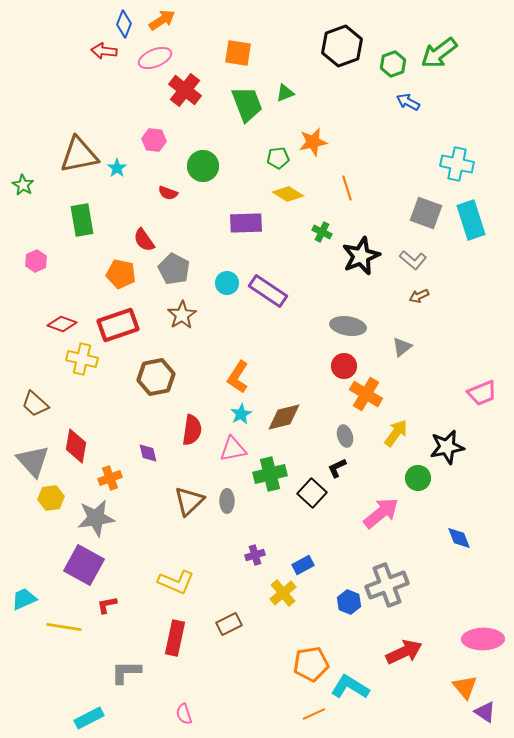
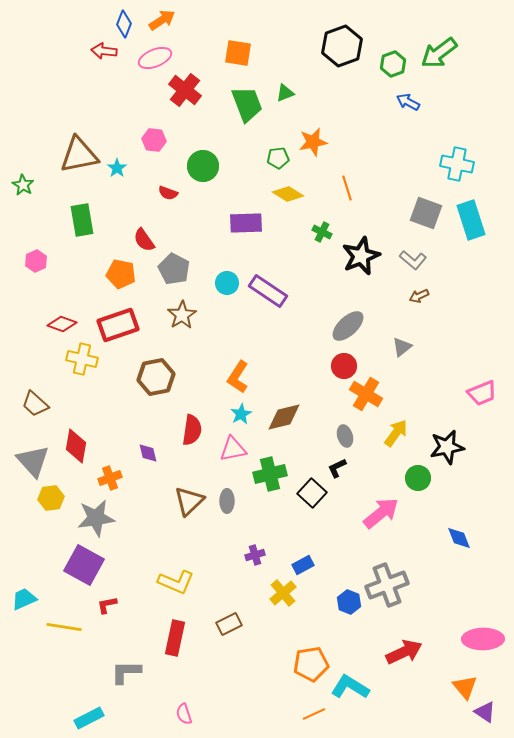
gray ellipse at (348, 326): rotated 52 degrees counterclockwise
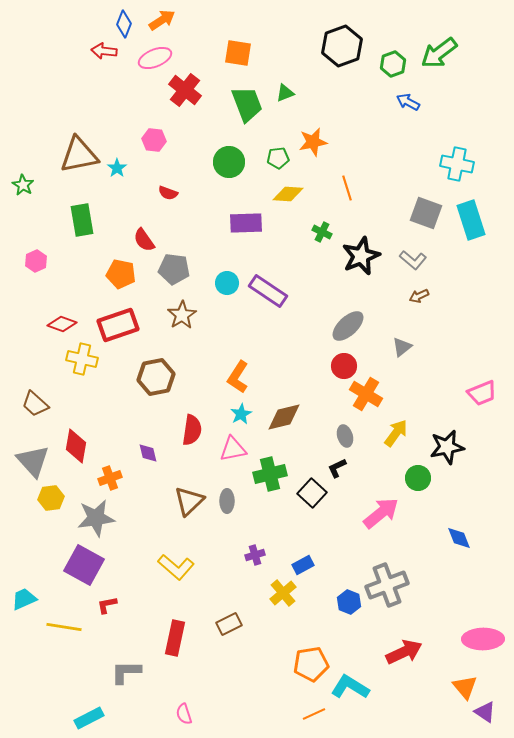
green circle at (203, 166): moved 26 px right, 4 px up
yellow diamond at (288, 194): rotated 28 degrees counterclockwise
gray pentagon at (174, 269): rotated 20 degrees counterclockwise
yellow L-shape at (176, 582): moved 15 px up; rotated 18 degrees clockwise
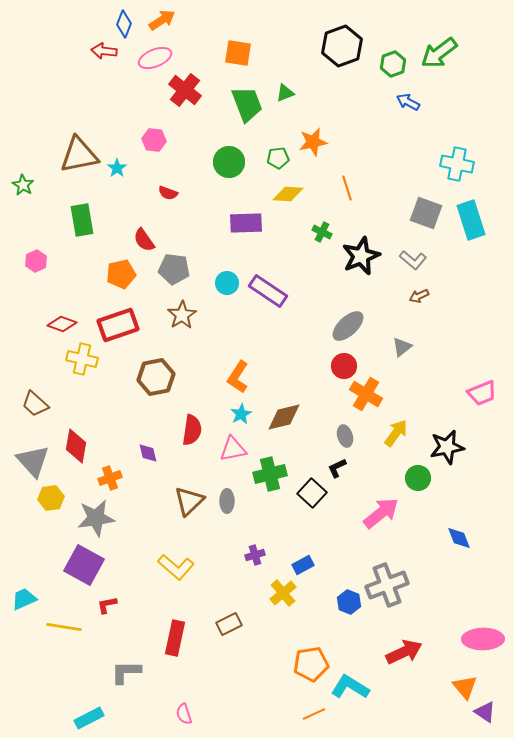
orange pentagon at (121, 274): rotated 24 degrees counterclockwise
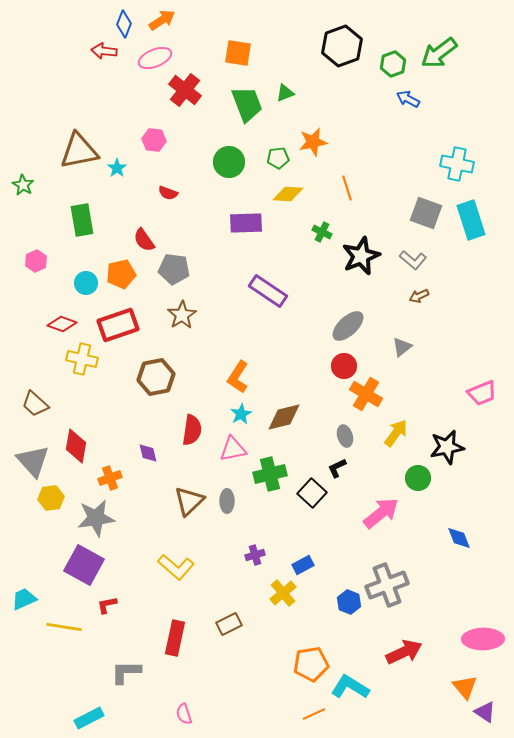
blue arrow at (408, 102): moved 3 px up
brown triangle at (79, 155): moved 4 px up
cyan circle at (227, 283): moved 141 px left
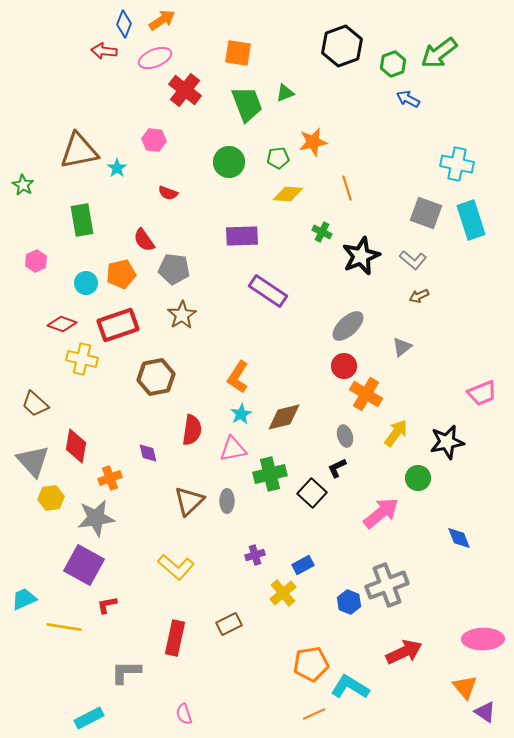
purple rectangle at (246, 223): moved 4 px left, 13 px down
black star at (447, 447): moved 5 px up
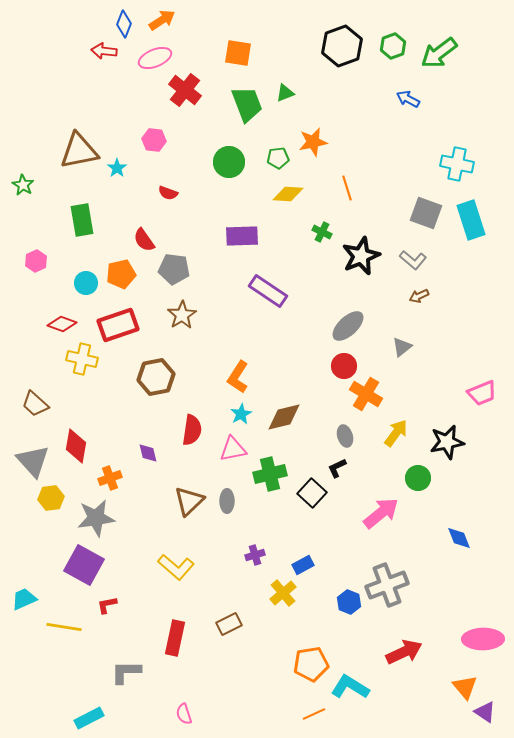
green hexagon at (393, 64): moved 18 px up
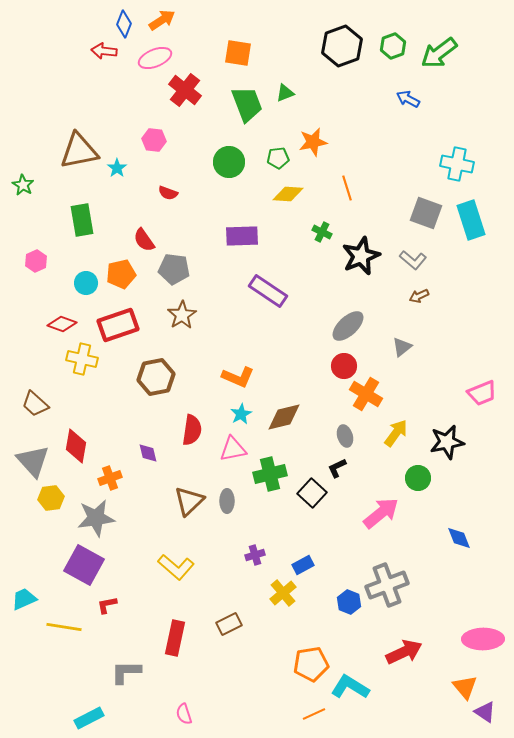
orange L-shape at (238, 377): rotated 100 degrees counterclockwise
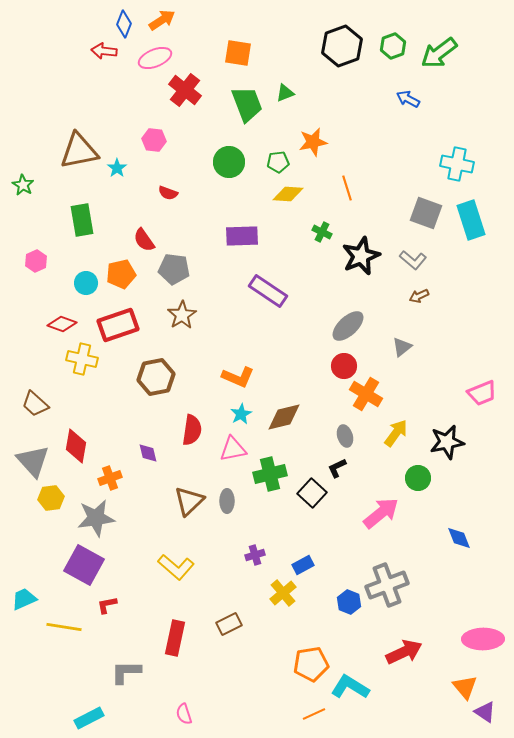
green pentagon at (278, 158): moved 4 px down
